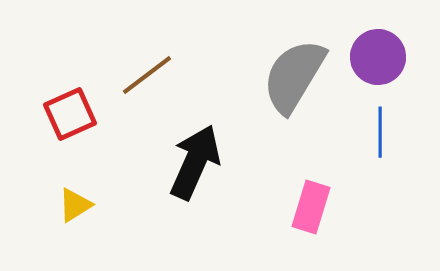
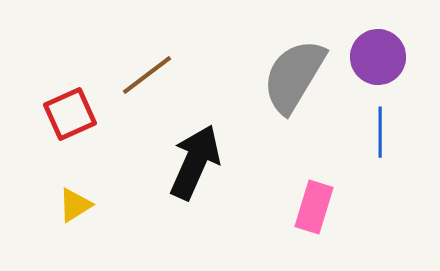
pink rectangle: moved 3 px right
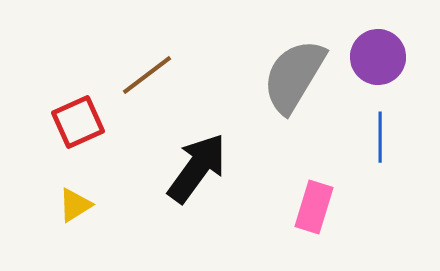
red square: moved 8 px right, 8 px down
blue line: moved 5 px down
black arrow: moved 2 px right, 6 px down; rotated 12 degrees clockwise
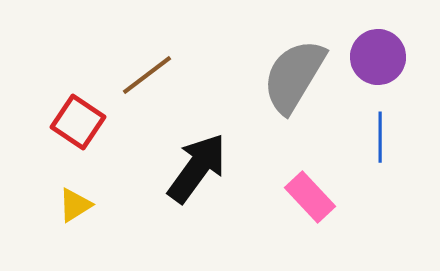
red square: rotated 32 degrees counterclockwise
pink rectangle: moved 4 px left, 10 px up; rotated 60 degrees counterclockwise
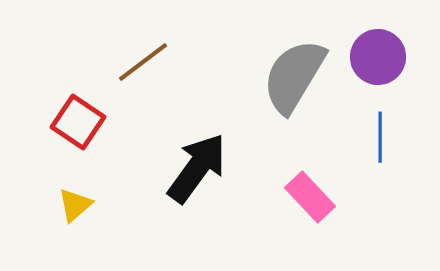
brown line: moved 4 px left, 13 px up
yellow triangle: rotated 9 degrees counterclockwise
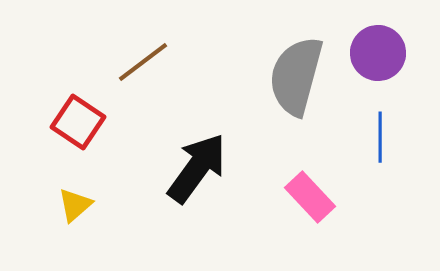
purple circle: moved 4 px up
gray semicircle: moved 2 px right; rotated 16 degrees counterclockwise
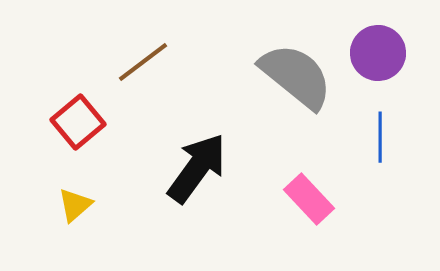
gray semicircle: rotated 114 degrees clockwise
red square: rotated 16 degrees clockwise
pink rectangle: moved 1 px left, 2 px down
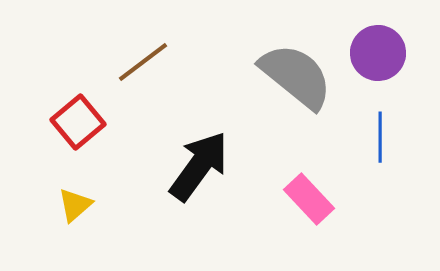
black arrow: moved 2 px right, 2 px up
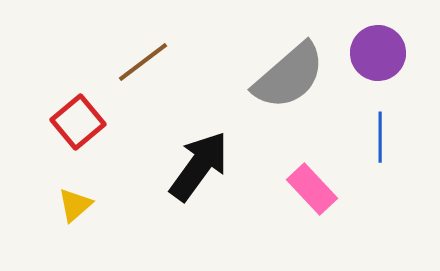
gray semicircle: moved 7 px left; rotated 100 degrees clockwise
pink rectangle: moved 3 px right, 10 px up
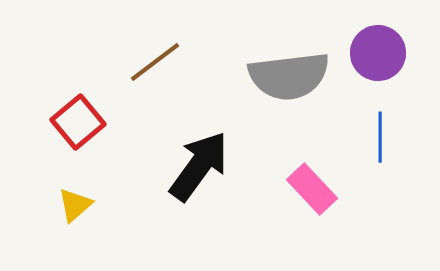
brown line: moved 12 px right
gray semicircle: rotated 34 degrees clockwise
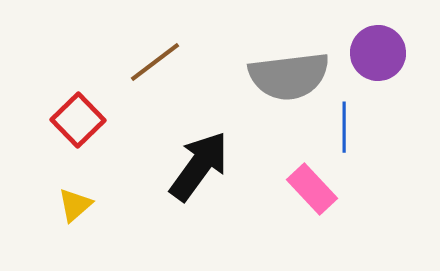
red square: moved 2 px up; rotated 4 degrees counterclockwise
blue line: moved 36 px left, 10 px up
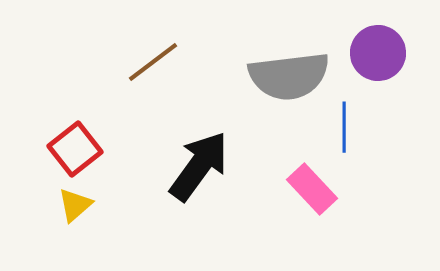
brown line: moved 2 px left
red square: moved 3 px left, 29 px down; rotated 6 degrees clockwise
